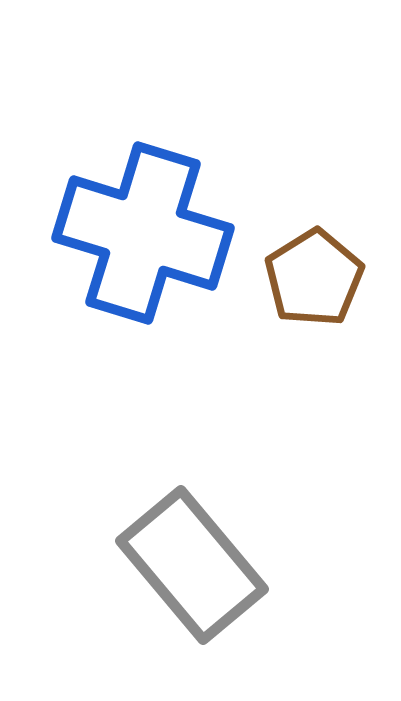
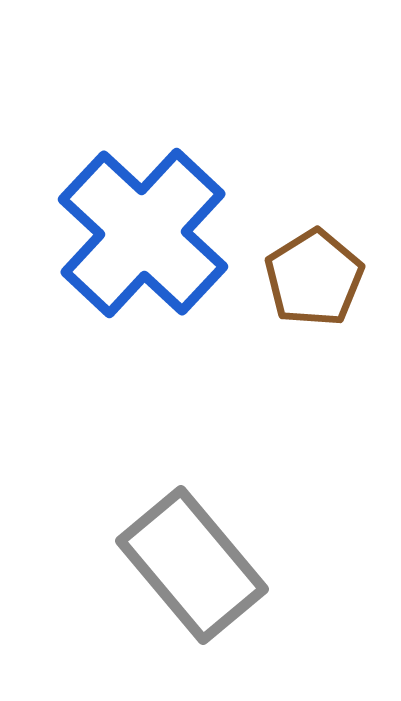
blue cross: rotated 26 degrees clockwise
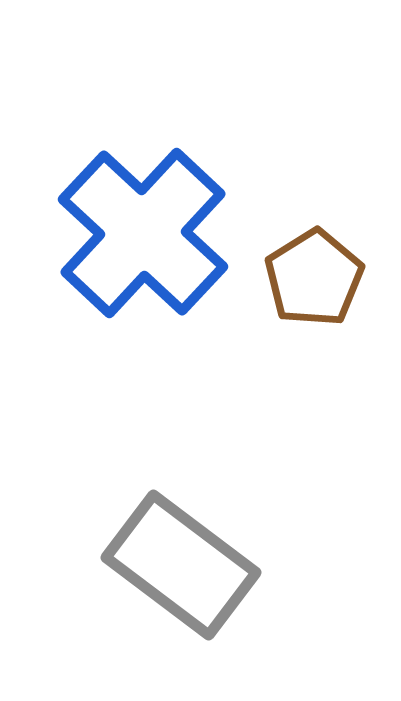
gray rectangle: moved 11 px left; rotated 13 degrees counterclockwise
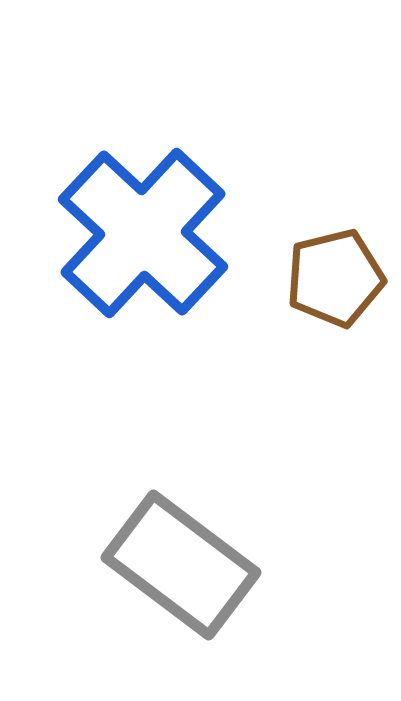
brown pentagon: moved 21 px right; rotated 18 degrees clockwise
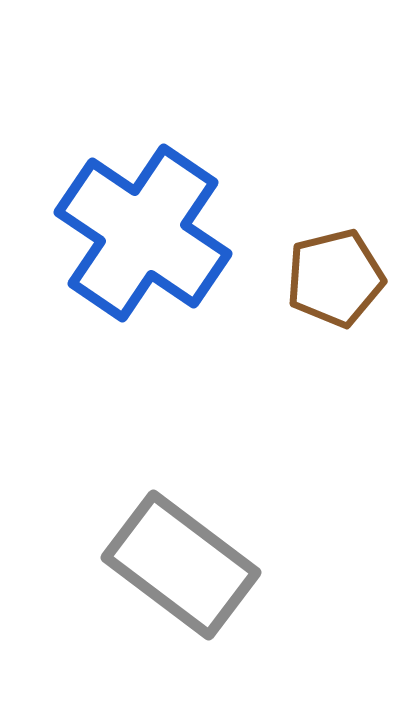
blue cross: rotated 9 degrees counterclockwise
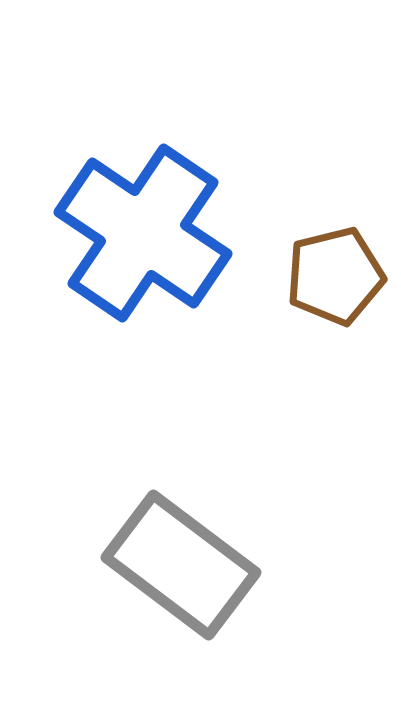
brown pentagon: moved 2 px up
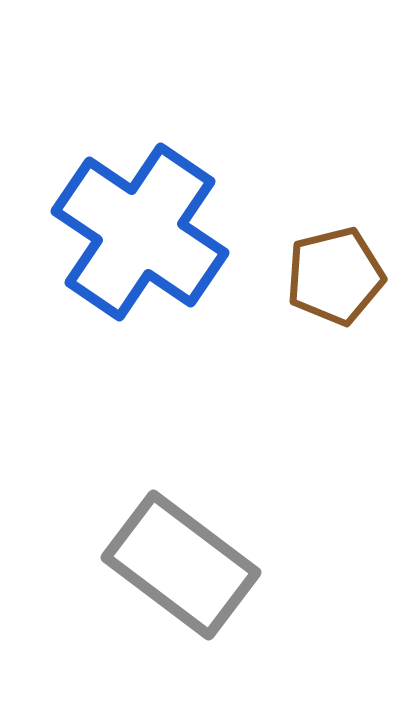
blue cross: moved 3 px left, 1 px up
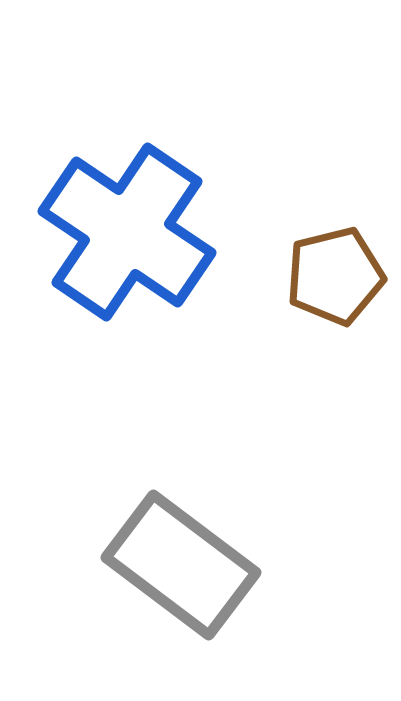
blue cross: moved 13 px left
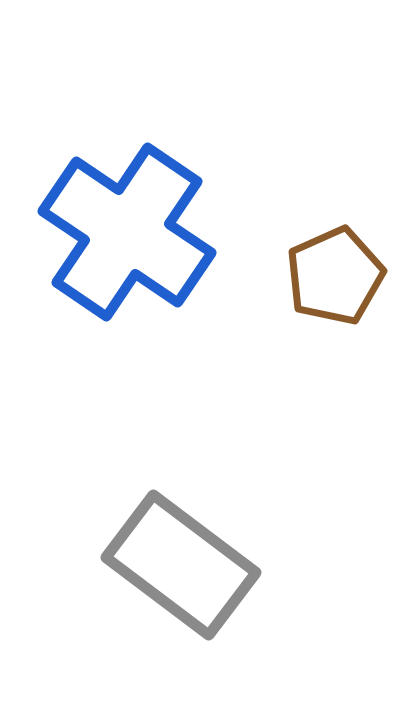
brown pentagon: rotated 10 degrees counterclockwise
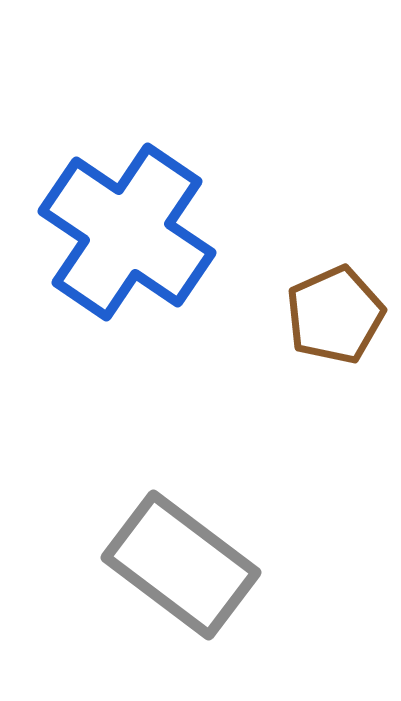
brown pentagon: moved 39 px down
